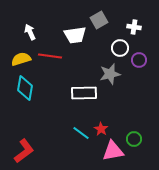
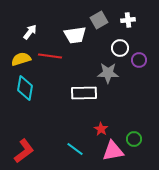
white cross: moved 6 px left, 7 px up; rotated 16 degrees counterclockwise
white arrow: rotated 63 degrees clockwise
gray star: moved 2 px left, 1 px up; rotated 15 degrees clockwise
cyan line: moved 6 px left, 16 px down
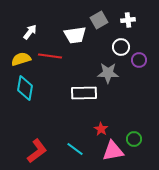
white circle: moved 1 px right, 1 px up
red L-shape: moved 13 px right
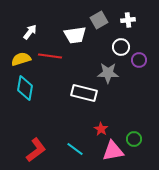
white rectangle: rotated 15 degrees clockwise
red L-shape: moved 1 px left, 1 px up
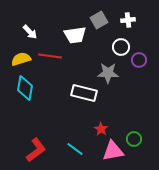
white arrow: rotated 98 degrees clockwise
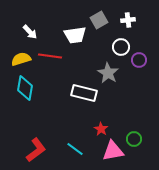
gray star: rotated 30 degrees clockwise
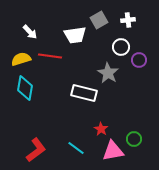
cyan line: moved 1 px right, 1 px up
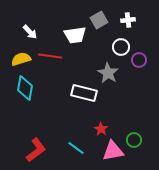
green circle: moved 1 px down
